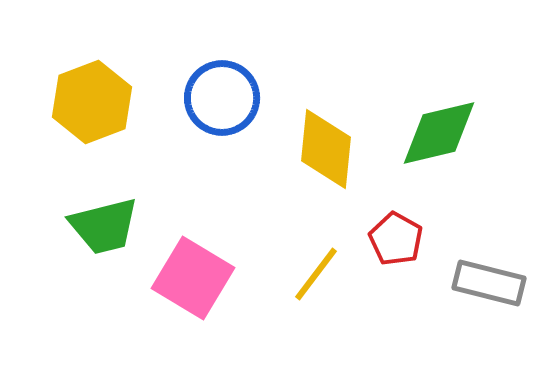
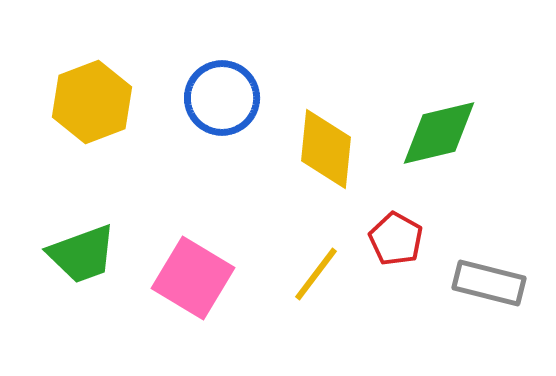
green trapezoid: moved 22 px left, 28 px down; rotated 6 degrees counterclockwise
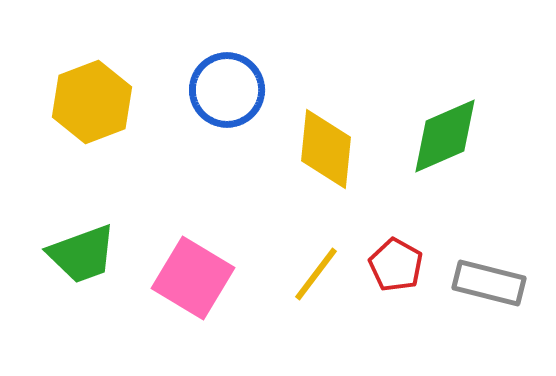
blue circle: moved 5 px right, 8 px up
green diamond: moved 6 px right, 3 px down; rotated 10 degrees counterclockwise
red pentagon: moved 26 px down
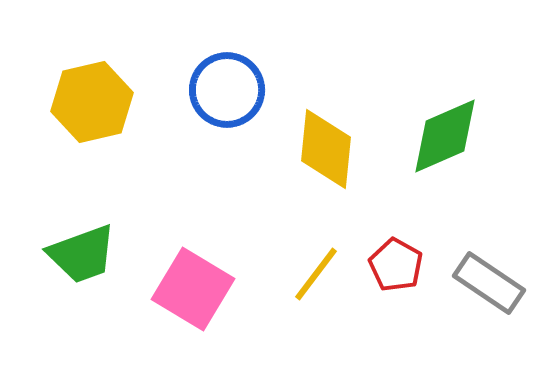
yellow hexagon: rotated 8 degrees clockwise
pink square: moved 11 px down
gray rectangle: rotated 20 degrees clockwise
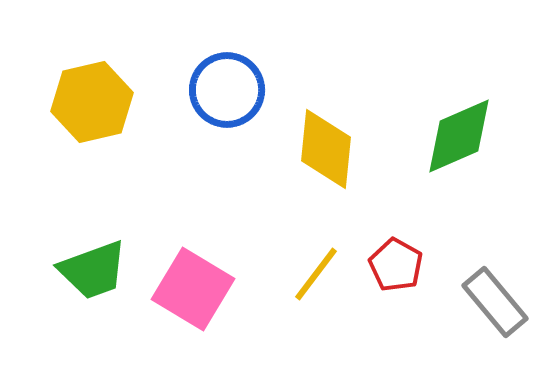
green diamond: moved 14 px right
green trapezoid: moved 11 px right, 16 px down
gray rectangle: moved 6 px right, 19 px down; rotated 16 degrees clockwise
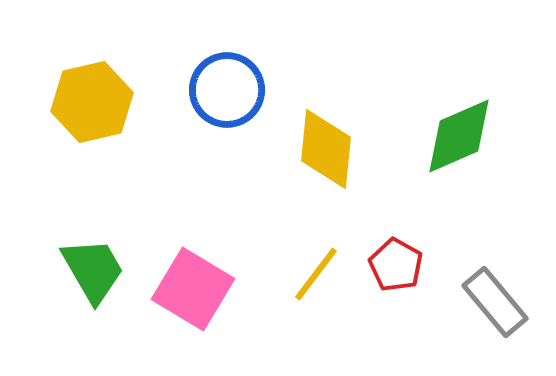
green trapezoid: rotated 100 degrees counterclockwise
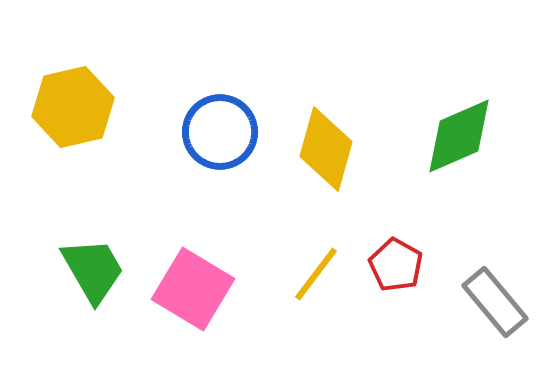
blue circle: moved 7 px left, 42 px down
yellow hexagon: moved 19 px left, 5 px down
yellow diamond: rotated 10 degrees clockwise
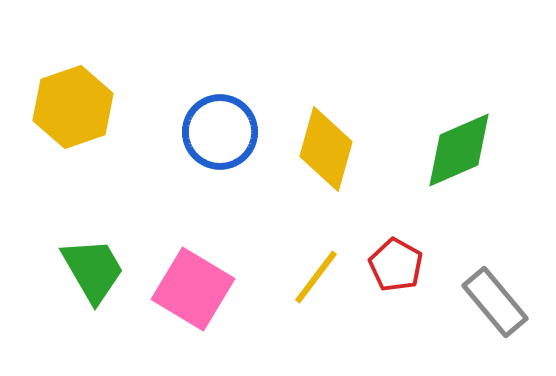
yellow hexagon: rotated 6 degrees counterclockwise
green diamond: moved 14 px down
yellow line: moved 3 px down
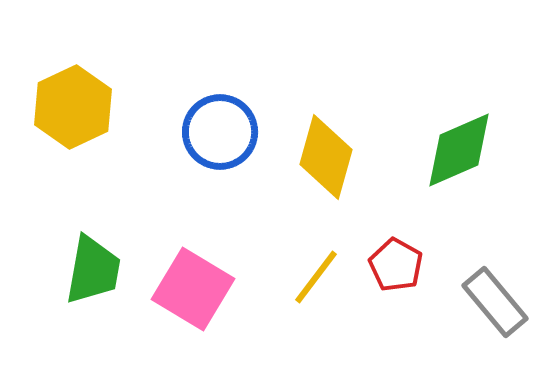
yellow hexagon: rotated 6 degrees counterclockwise
yellow diamond: moved 8 px down
green trapezoid: rotated 40 degrees clockwise
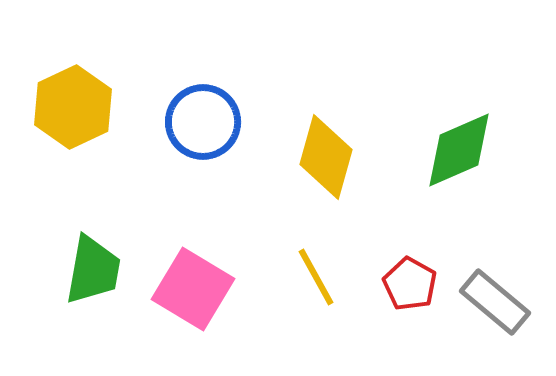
blue circle: moved 17 px left, 10 px up
red pentagon: moved 14 px right, 19 px down
yellow line: rotated 66 degrees counterclockwise
gray rectangle: rotated 10 degrees counterclockwise
